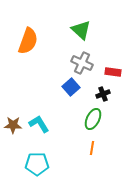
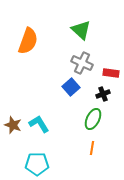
red rectangle: moved 2 px left, 1 px down
brown star: rotated 18 degrees clockwise
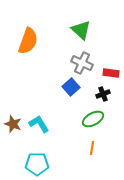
green ellipse: rotated 35 degrees clockwise
brown star: moved 1 px up
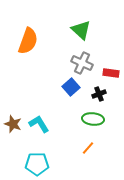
black cross: moved 4 px left
green ellipse: rotated 35 degrees clockwise
orange line: moved 4 px left; rotated 32 degrees clockwise
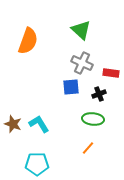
blue square: rotated 36 degrees clockwise
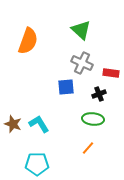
blue square: moved 5 px left
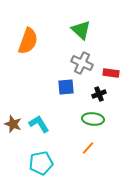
cyan pentagon: moved 4 px right, 1 px up; rotated 10 degrees counterclockwise
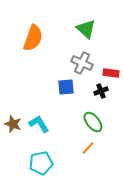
green triangle: moved 5 px right, 1 px up
orange semicircle: moved 5 px right, 3 px up
black cross: moved 2 px right, 3 px up
green ellipse: moved 3 px down; rotated 45 degrees clockwise
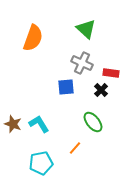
black cross: moved 1 px up; rotated 24 degrees counterclockwise
orange line: moved 13 px left
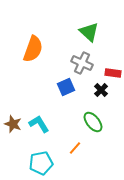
green triangle: moved 3 px right, 3 px down
orange semicircle: moved 11 px down
red rectangle: moved 2 px right
blue square: rotated 18 degrees counterclockwise
